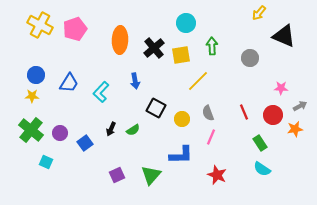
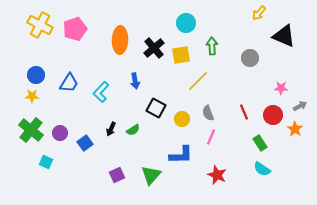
orange star: rotated 28 degrees counterclockwise
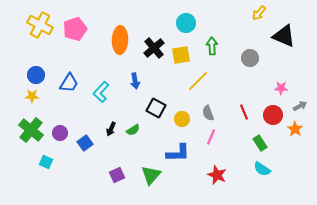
blue L-shape: moved 3 px left, 2 px up
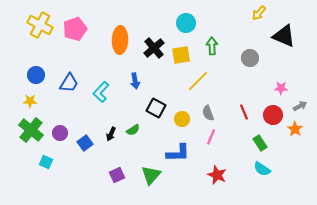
yellow star: moved 2 px left, 5 px down
black arrow: moved 5 px down
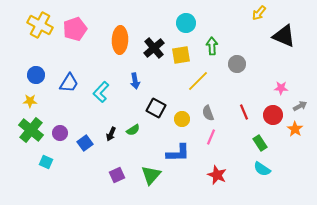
gray circle: moved 13 px left, 6 px down
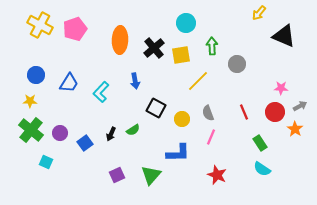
red circle: moved 2 px right, 3 px up
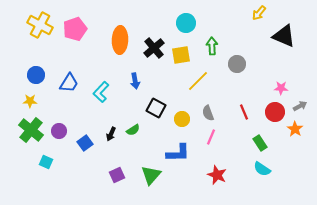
purple circle: moved 1 px left, 2 px up
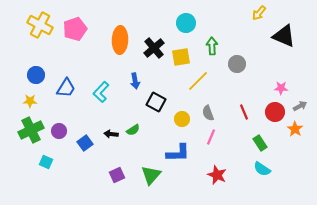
yellow square: moved 2 px down
blue trapezoid: moved 3 px left, 5 px down
black square: moved 6 px up
green cross: rotated 25 degrees clockwise
black arrow: rotated 72 degrees clockwise
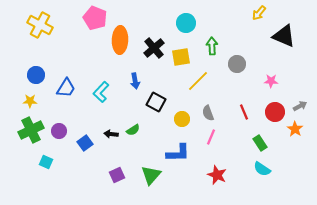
pink pentagon: moved 20 px right, 11 px up; rotated 30 degrees counterclockwise
pink star: moved 10 px left, 7 px up
